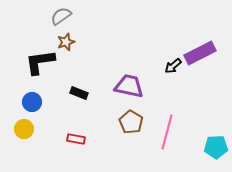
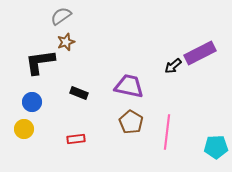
pink line: rotated 8 degrees counterclockwise
red rectangle: rotated 18 degrees counterclockwise
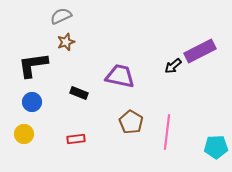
gray semicircle: rotated 10 degrees clockwise
purple rectangle: moved 2 px up
black L-shape: moved 7 px left, 3 px down
purple trapezoid: moved 9 px left, 10 px up
yellow circle: moved 5 px down
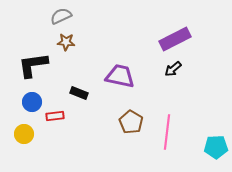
brown star: rotated 24 degrees clockwise
purple rectangle: moved 25 px left, 12 px up
black arrow: moved 3 px down
red rectangle: moved 21 px left, 23 px up
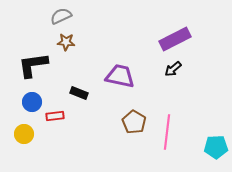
brown pentagon: moved 3 px right
